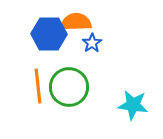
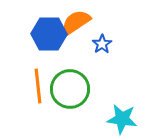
orange semicircle: rotated 32 degrees counterclockwise
blue star: moved 10 px right, 1 px down
green circle: moved 1 px right, 2 px down
cyan star: moved 11 px left, 14 px down
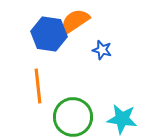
orange semicircle: moved 1 px left, 1 px up
blue hexagon: rotated 8 degrees clockwise
blue star: moved 6 px down; rotated 24 degrees counterclockwise
green circle: moved 3 px right, 28 px down
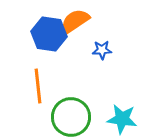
blue star: rotated 18 degrees counterclockwise
green circle: moved 2 px left
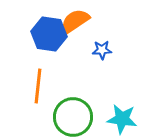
orange line: rotated 12 degrees clockwise
green circle: moved 2 px right
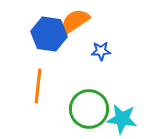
blue star: moved 1 px left, 1 px down
green circle: moved 16 px right, 8 px up
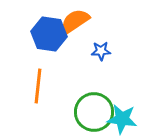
green circle: moved 5 px right, 3 px down
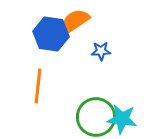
blue hexagon: moved 2 px right
green circle: moved 2 px right, 5 px down
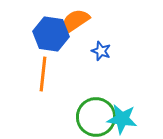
blue star: rotated 24 degrees clockwise
orange line: moved 5 px right, 12 px up
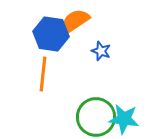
cyan star: moved 2 px right
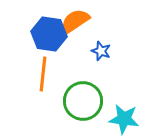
blue hexagon: moved 2 px left
green circle: moved 13 px left, 16 px up
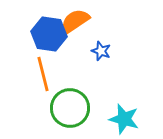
orange line: rotated 20 degrees counterclockwise
green circle: moved 13 px left, 7 px down
cyan star: rotated 8 degrees clockwise
